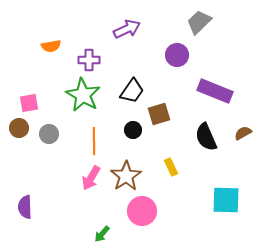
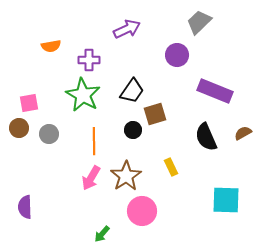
brown square: moved 4 px left
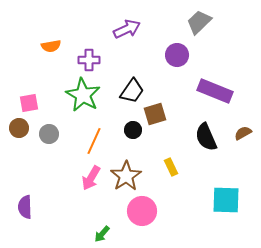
orange line: rotated 24 degrees clockwise
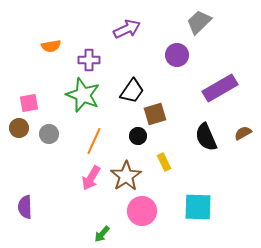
purple rectangle: moved 5 px right, 3 px up; rotated 52 degrees counterclockwise
green star: rotated 8 degrees counterclockwise
black circle: moved 5 px right, 6 px down
yellow rectangle: moved 7 px left, 5 px up
cyan square: moved 28 px left, 7 px down
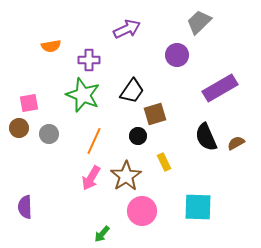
brown semicircle: moved 7 px left, 10 px down
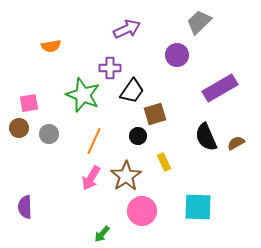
purple cross: moved 21 px right, 8 px down
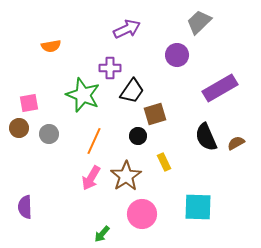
pink circle: moved 3 px down
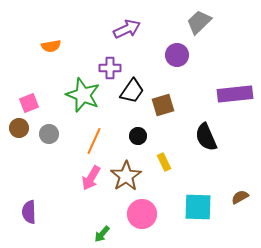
purple rectangle: moved 15 px right, 6 px down; rotated 24 degrees clockwise
pink square: rotated 12 degrees counterclockwise
brown square: moved 8 px right, 9 px up
brown semicircle: moved 4 px right, 54 px down
purple semicircle: moved 4 px right, 5 px down
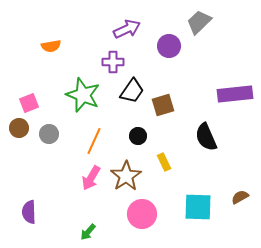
purple circle: moved 8 px left, 9 px up
purple cross: moved 3 px right, 6 px up
green arrow: moved 14 px left, 2 px up
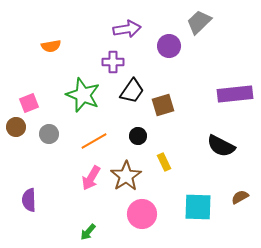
purple arrow: rotated 16 degrees clockwise
brown circle: moved 3 px left, 1 px up
black semicircle: moved 15 px right, 9 px down; rotated 40 degrees counterclockwise
orange line: rotated 36 degrees clockwise
purple semicircle: moved 12 px up
